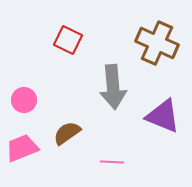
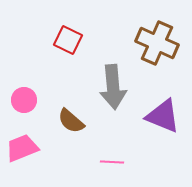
brown semicircle: moved 4 px right, 12 px up; rotated 104 degrees counterclockwise
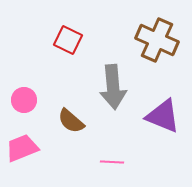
brown cross: moved 3 px up
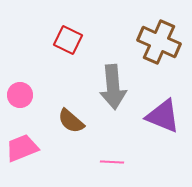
brown cross: moved 2 px right, 2 px down
pink circle: moved 4 px left, 5 px up
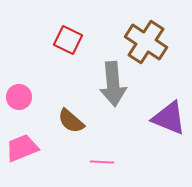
brown cross: moved 13 px left; rotated 9 degrees clockwise
gray arrow: moved 3 px up
pink circle: moved 1 px left, 2 px down
purple triangle: moved 6 px right, 2 px down
pink line: moved 10 px left
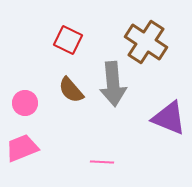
pink circle: moved 6 px right, 6 px down
brown semicircle: moved 31 px up; rotated 8 degrees clockwise
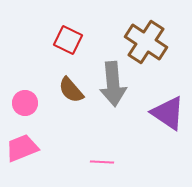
purple triangle: moved 1 px left, 5 px up; rotated 12 degrees clockwise
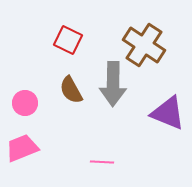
brown cross: moved 2 px left, 3 px down
gray arrow: rotated 6 degrees clockwise
brown semicircle: rotated 12 degrees clockwise
purple triangle: rotated 12 degrees counterclockwise
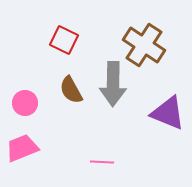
red square: moved 4 px left
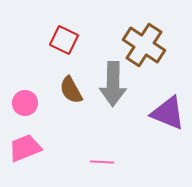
pink trapezoid: moved 3 px right
